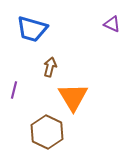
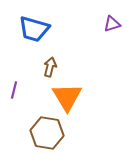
purple triangle: rotated 42 degrees counterclockwise
blue trapezoid: moved 2 px right
orange triangle: moved 6 px left
brown hexagon: moved 1 px down; rotated 16 degrees counterclockwise
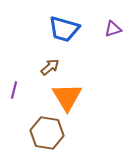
purple triangle: moved 1 px right, 5 px down
blue trapezoid: moved 30 px right
brown arrow: rotated 36 degrees clockwise
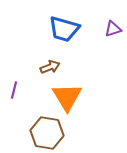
brown arrow: rotated 18 degrees clockwise
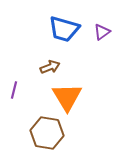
purple triangle: moved 11 px left, 3 px down; rotated 18 degrees counterclockwise
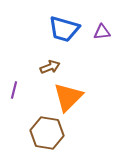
purple triangle: rotated 30 degrees clockwise
orange triangle: moved 1 px right; rotated 16 degrees clockwise
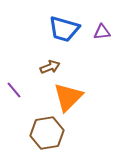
purple line: rotated 54 degrees counterclockwise
brown hexagon: rotated 20 degrees counterclockwise
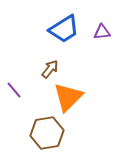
blue trapezoid: rotated 48 degrees counterclockwise
brown arrow: moved 2 px down; rotated 30 degrees counterclockwise
